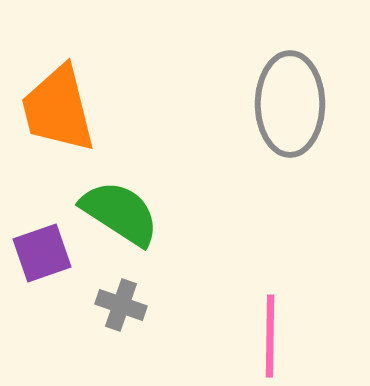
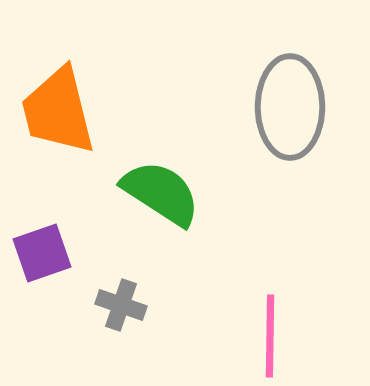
gray ellipse: moved 3 px down
orange trapezoid: moved 2 px down
green semicircle: moved 41 px right, 20 px up
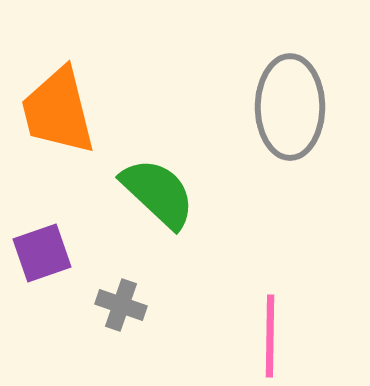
green semicircle: moved 3 px left; rotated 10 degrees clockwise
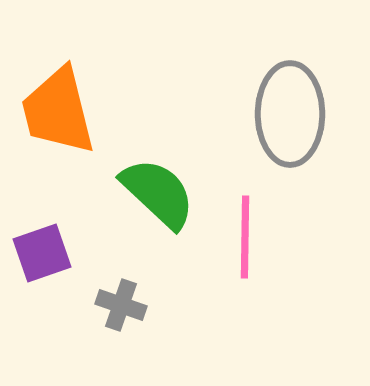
gray ellipse: moved 7 px down
pink line: moved 25 px left, 99 px up
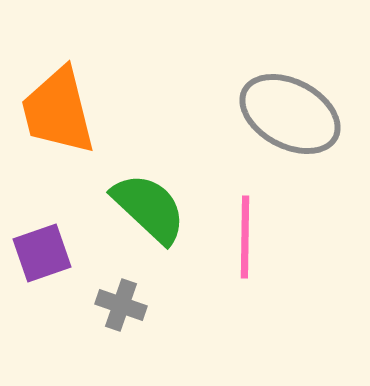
gray ellipse: rotated 62 degrees counterclockwise
green semicircle: moved 9 px left, 15 px down
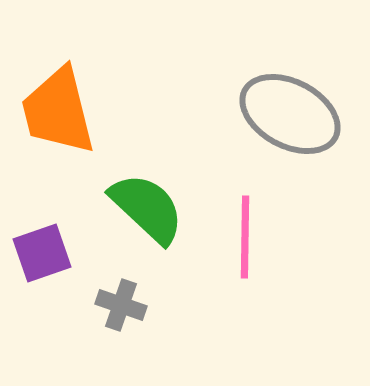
green semicircle: moved 2 px left
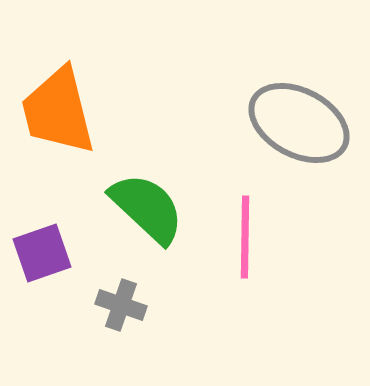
gray ellipse: moved 9 px right, 9 px down
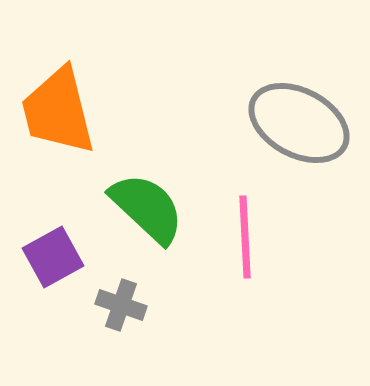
pink line: rotated 4 degrees counterclockwise
purple square: moved 11 px right, 4 px down; rotated 10 degrees counterclockwise
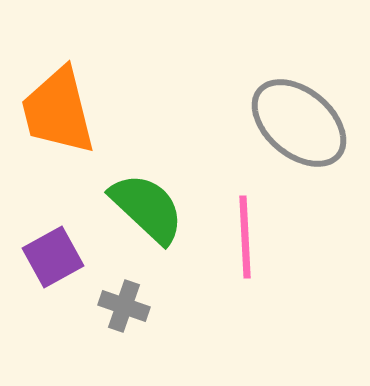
gray ellipse: rotated 12 degrees clockwise
gray cross: moved 3 px right, 1 px down
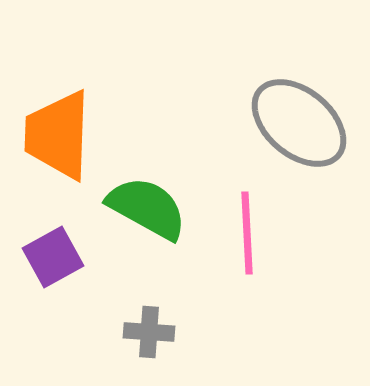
orange trapezoid: moved 24 px down; rotated 16 degrees clockwise
green semicircle: rotated 14 degrees counterclockwise
pink line: moved 2 px right, 4 px up
gray cross: moved 25 px right, 26 px down; rotated 15 degrees counterclockwise
